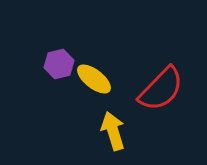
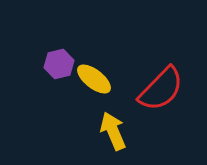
yellow arrow: rotated 6 degrees counterclockwise
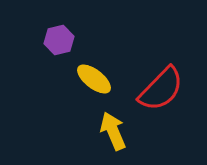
purple hexagon: moved 24 px up
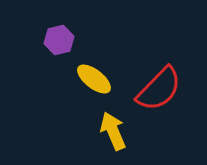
red semicircle: moved 2 px left
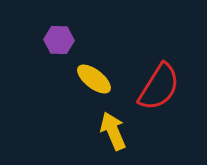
purple hexagon: rotated 16 degrees clockwise
red semicircle: moved 2 px up; rotated 12 degrees counterclockwise
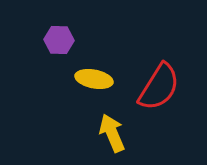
yellow ellipse: rotated 27 degrees counterclockwise
yellow arrow: moved 1 px left, 2 px down
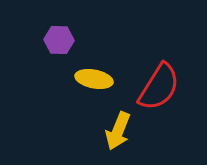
yellow arrow: moved 6 px right, 2 px up; rotated 135 degrees counterclockwise
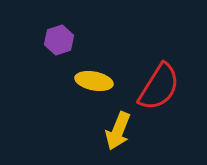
purple hexagon: rotated 20 degrees counterclockwise
yellow ellipse: moved 2 px down
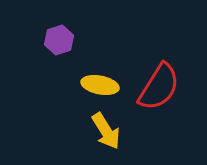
yellow ellipse: moved 6 px right, 4 px down
yellow arrow: moved 12 px left; rotated 54 degrees counterclockwise
